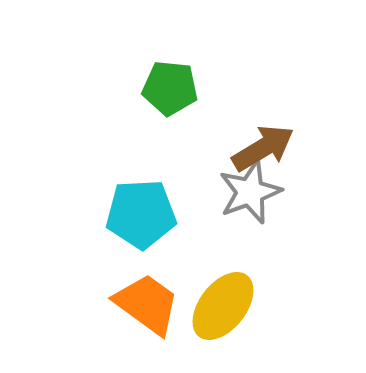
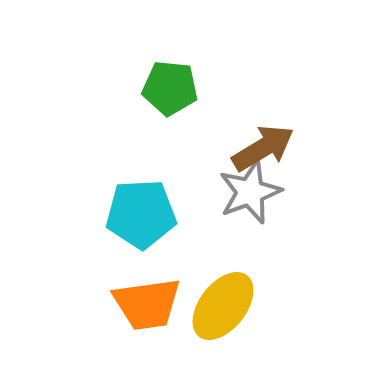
orange trapezoid: rotated 136 degrees clockwise
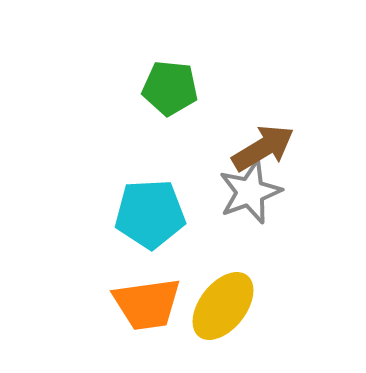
cyan pentagon: moved 9 px right
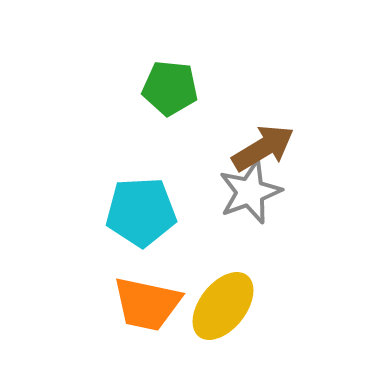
cyan pentagon: moved 9 px left, 2 px up
orange trapezoid: rotated 20 degrees clockwise
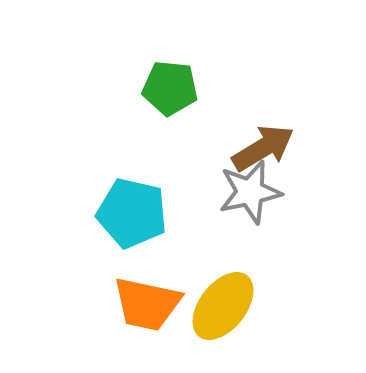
gray star: rotated 8 degrees clockwise
cyan pentagon: moved 9 px left, 1 px down; rotated 16 degrees clockwise
